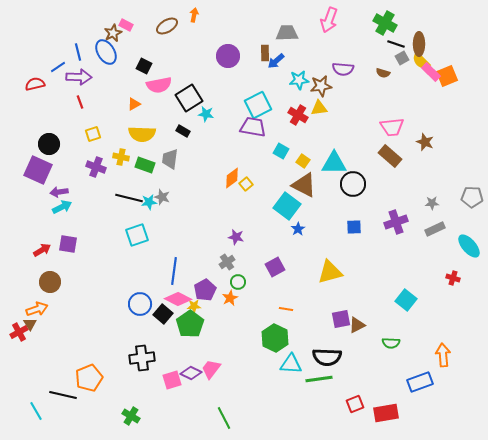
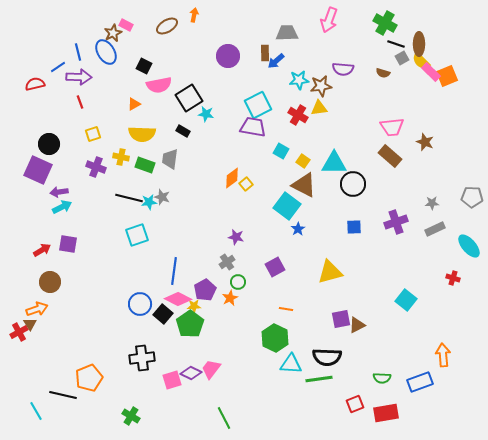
green semicircle at (391, 343): moved 9 px left, 35 px down
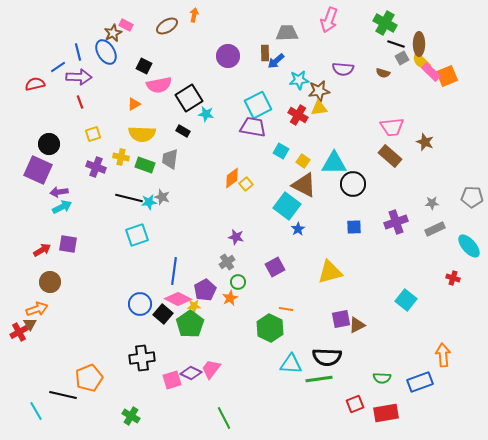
brown star at (321, 86): moved 2 px left, 5 px down
green hexagon at (275, 338): moved 5 px left, 10 px up
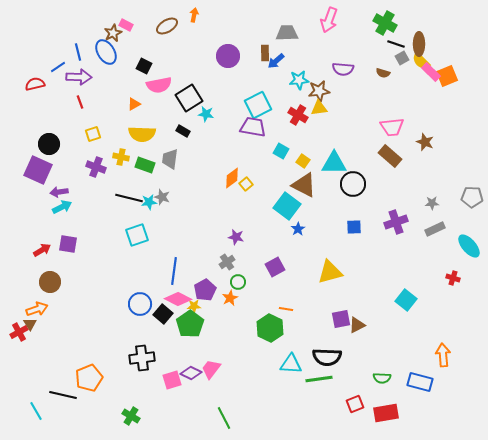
blue rectangle at (420, 382): rotated 35 degrees clockwise
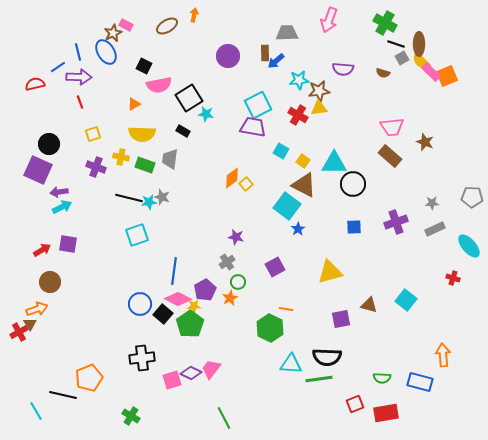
brown triangle at (357, 325): moved 12 px right, 20 px up; rotated 42 degrees clockwise
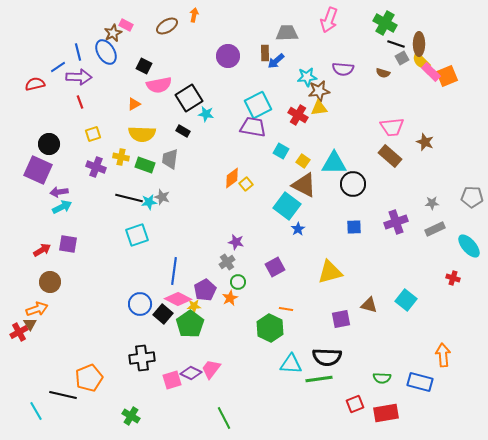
cyan star at (299, 80): moved 8 px right, 3 px up
purple star at (236, 237): moved 5 px down
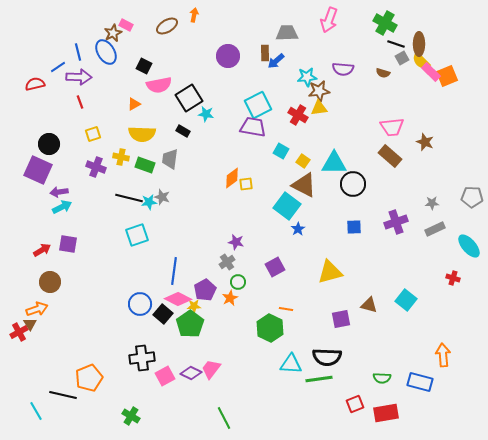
yellow square at (246, 184): rotated 32 degrees clockwise
pink square at (172, 380): moved 7 px left, 4 px up; rotated 12 degrees counterclockwise
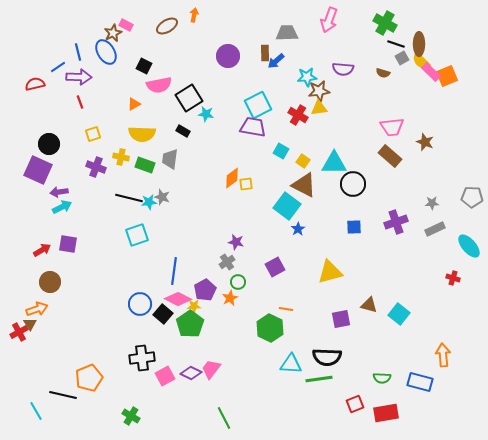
cyan square at (406, 300): moved 7 px left, 14 px down
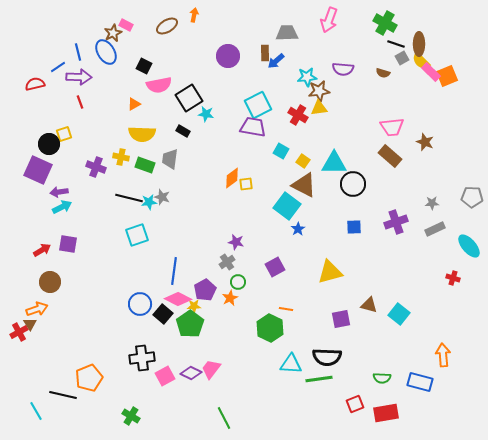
yellow square at (93, 134): moved 29 px left
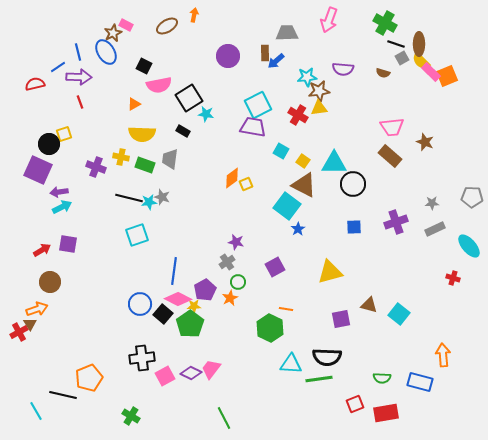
yellow square at (246, 184): rotated 16 degrees counterclockwise
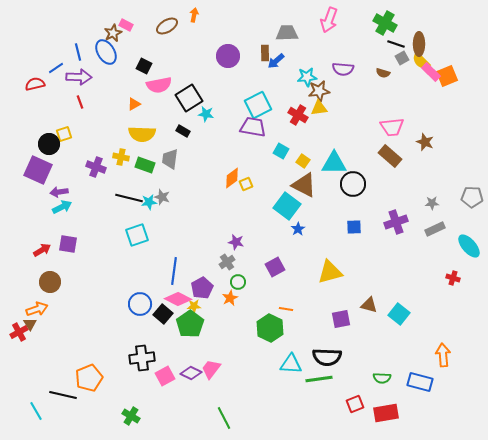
blue line at (58, 67): moved 2 px left, 1 px down
purple pentagon at (205, 290): moved 3 px left, 2 px up
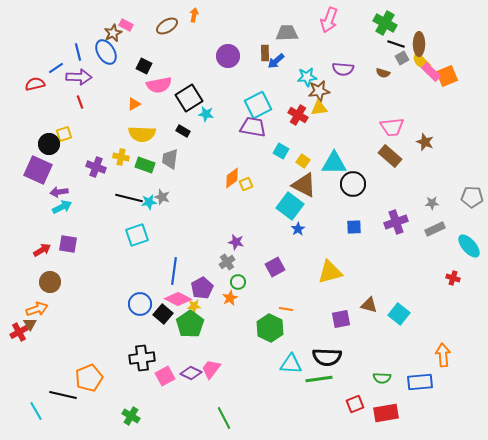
cyan square at (287, 206): moved 3 px right
blue rectangle at (420, 382): rotated 20 degrees counterclockwise
